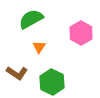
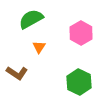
green hexagon: moved 27 px right
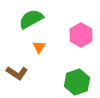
pink hexagon: moved 2 px down
green hexagon: moved 2 px left; rotated 15 degrees clockwise
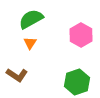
orange triangle: moved 9 px left, 4 px up
brown L-shape: moved 2 px down
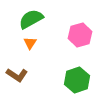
pink hexagon: moved 1 px left; rotated 15 degrees clockwise
green hexagon: moved 2 px up
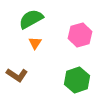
orange triangle: moved 5 px right
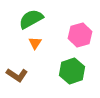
green hexagon: moved 5 px left, 9 px up
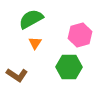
green hexagon: moved 3 px left, 4 px up; rotated 20 degrees clockwise
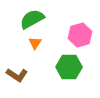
green semicircle: moved 1 px right
